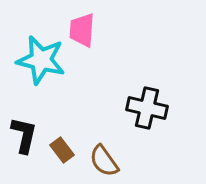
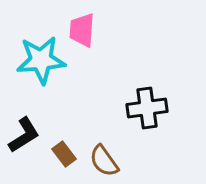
cyan star: rotated 18 degrees counterclockwise
black cross: rotated 21 degrees counterclockwise
black L-shape: rotated 45 degrees clockwise
brown rectangle: moved 2 px right, 4 px down
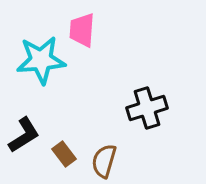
black cross: rotated 9 degrees counterclockwise
brown semicircle: rotated 52 degrees clockwise
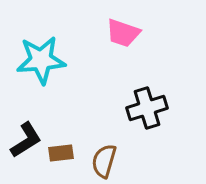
pink trapezoid: moved 41 px right, 3 px down; rotated 75 degrees counterclockwise
black L-shape: moved 2 px right, 5 px down
brown rectangle: moved 3 px left, 1 px up; rotated 60 degrees counterclockwise
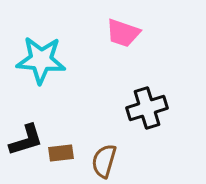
cyan star: rotated 9 degrees clockwise
black L-shape: rotated 15 degrees clockwise
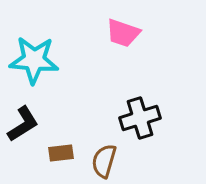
cyan star: moved 7 px left
black cross: moved 7 px left, 10 px down
black L-shape: moved 3 px left, 16 px up; rotated 15 degrees counterclockwise
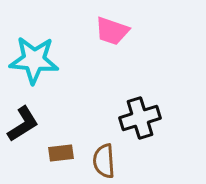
pink trapezoid: moved 11 px left, 2 px up
brown semicircle: rotated 20 degrees counterclockwise
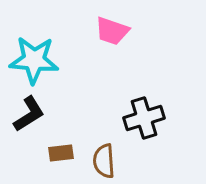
black cross: moved 4 px right
black L-shape: moved 6 px right, 10 px up
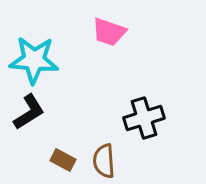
pink trapezoid: moved 3 px left, 1 px down
black L-shape: moved 2 px up
brown rectangle: moved 2 px right, 7 px down; rotated 35 degrees clockwise
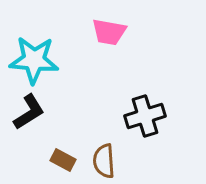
pink trapezoid: rotated 9 degrees counterclockwise
black cross: moved 1 px right, 2 px up
